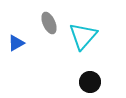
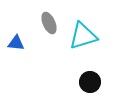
cyan triangle: rotated 32 degrees clockwise
blue triangle: rotated 36 degrees clockwise
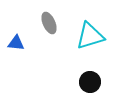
cyan triangle: moved 7 px right
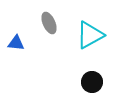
cyan triangle: moved 1 px up; rotated 12 degrees counterclockwise
black circle: moved 2 px right
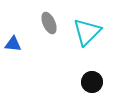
cyan triangle: moved 3 px left, 3 px up; rotated 16 degrees counterclockwise
blue triangle: moved 3 px left, 1 px down
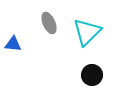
black circle: moved 7 px up
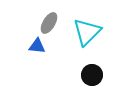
gray ellipse: rotated 55 degrees clockwise
blue triangle: moved 24 px right, 2 px down
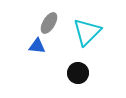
black circle: moved 14 px left, 2 px up
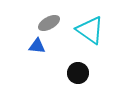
gray ellipse: rotated 30 degrees clockwise
cyan triangle: moved 3 px right, 2 px up; rotated 40 degrees counterclockwise
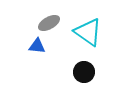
cyan triangle: moved 2 px left, 2 px down
black circle: moved 6 px right, 1 px up
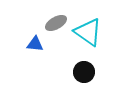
gray ellipse: moved 7 px right
blue triangle: moved 2 px left, 2 px up
